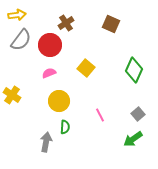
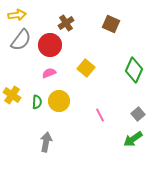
green semicircle: moved 28 px left, 25 px up
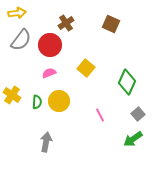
yellow arrow: moved 2 px up
green diamond: moved 7 px left, 12 px down
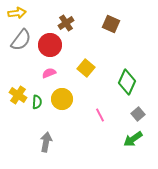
yellow cross: moved 6 px right
yellow circle: moved 3 px right, 2 px up
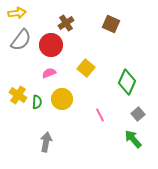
red circle: moved 1 px right
green arrow: rotated 84 degrees clockwise
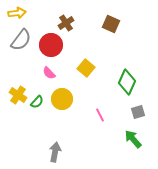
pink semicircle: rotated 112 degrees counterclockwise
green semicircle: rotated 40 degrees clockwise
gray square: moved 2 px up; rotated 24 degrees clockwise
gray arrow: moved 9 px right, 10 px down
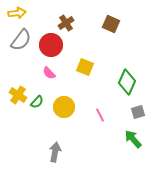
yellow square: moved 1 px left, 1 px up; rotated 18 degrees counterclockwise
yellow circle: moved 2 px right, 8 px down
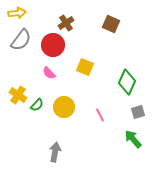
red circle: moved 2 px right
green semicircle: moved 3 px down
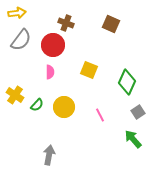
brown cross: rotated 35 degrees counterclockwise
yellow square: moved 4 px right, 3 px down
pink semicircle: moved 1 px right, 1 px up; rotated 136 degrees counterclockwise
yellow cross: moved 3 px left
gray square: rotated 16 degrees counterclockwise
gray arrow: moved 6 px left, 3 px down
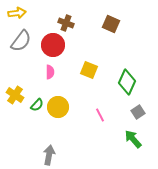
gray semicircle: moved 1 px down
yellow circle: moved 6 px left
